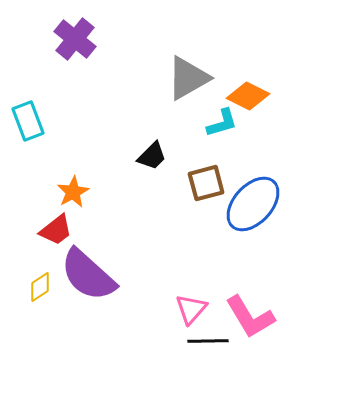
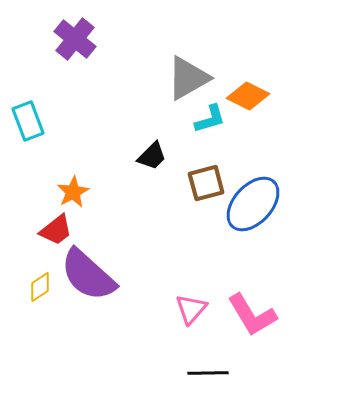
cyan L-shape: moved 12 px left, 4 px up
pink L-shape: moved 2 px right, 2 px up
black line: moved 32 px down
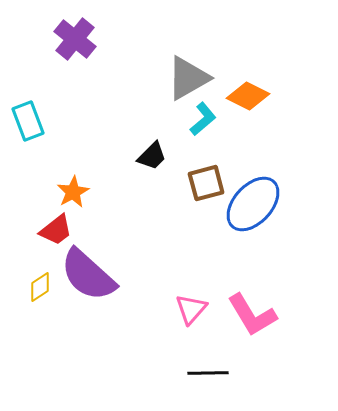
cyan L-shape: moved 7 px left; rotated 24 degrees counterclockwise
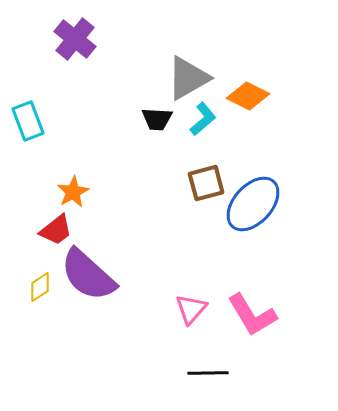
black trapezoid: moved 5 px right, 37 px up; rotated 48 degrees clockwise
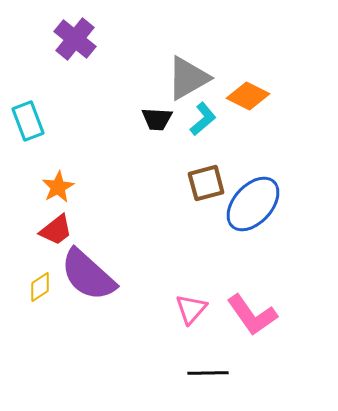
orange star: moved 15 px left, 5 px up
pink L-shape: rotated 4 degrees counterclockwise
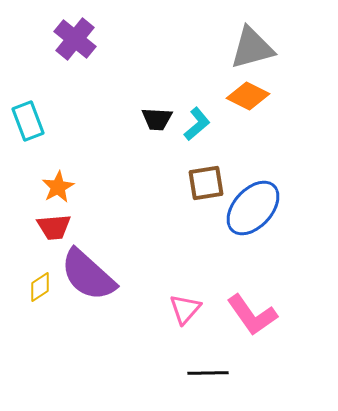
gray triangle: moved 64 px right, 30 px up; rotated 15 degrees clockwise
cyan L-shape: moved 6 px left, 5 px down
brown square: rotated 6 degrees clockwise
blue ellipse: moved 4 px down
red trapezoid: moved 2 px left, 3 px up; rotated 33 degrees clockwise
pink triangle: moved 6 px left
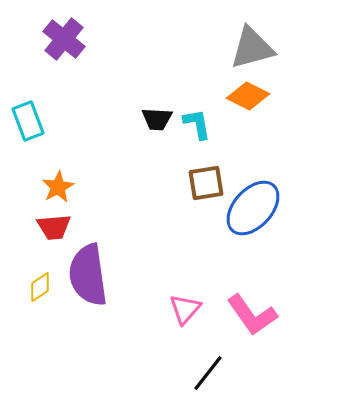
purple cross: moved 11 px left
cyan L-shape: rotated 60 degrees counterclockwise
purple semicircle: rotated 40 degrees clockwise
black line: rotated 51 degrees counterclockwise
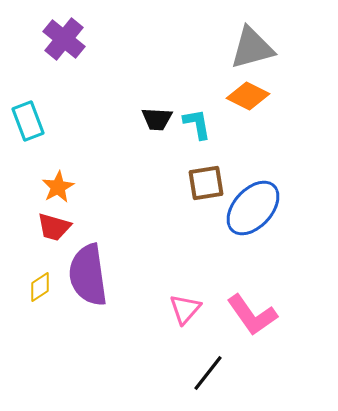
red trapezoid: rotated 21 degrees clockwise
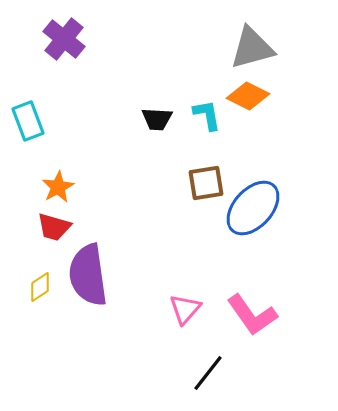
cyan L-shape: moved 10 px right, 9 px up
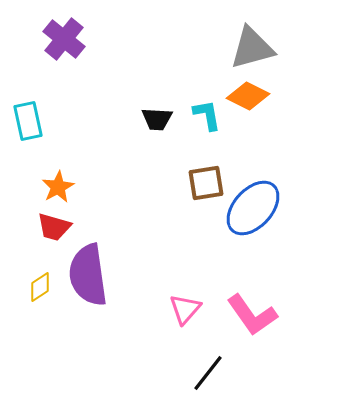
cyan rectangle: rotated 9 degrees clockwise
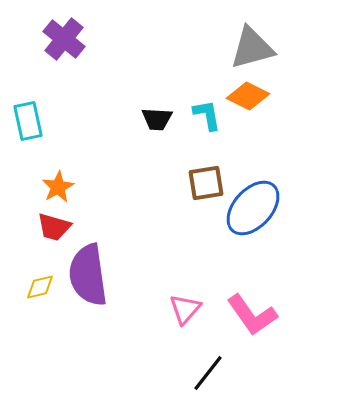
yellow diamond: rotated 20 degrees clockwise
